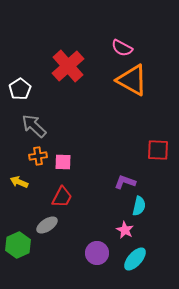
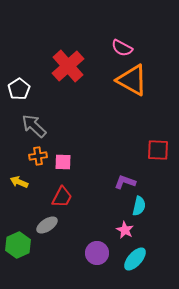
white pentagon: moved 1 px left
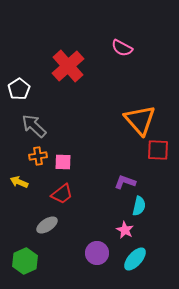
orange triangle: moved 8 px right, 40 px down; rotated 20 degrees clockwise
red trapezoid: moved 3 px up; rotated 25 degrees clockwise
green hexagon: moved 7 px right, 16 px down
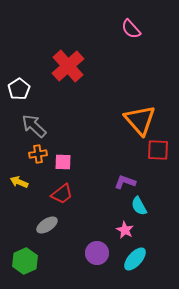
pink semicircle: moved 9 px right, 19 px up; rotated 20 degrees clockwise
orange cross: moved 2 px up
cyan semicircle: rotated 138 degrees clockwise
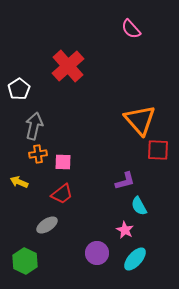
gray arrow: rotated 60 degrees clockwise
purple L-shape: moved 1 px up; rotated 145 degrees clockwise
green hexagon: rotated 10 degrees counterclockwise
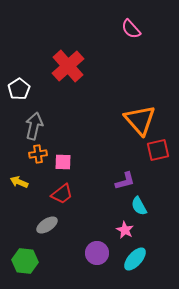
red square: rotated 15 degrees counterclockwise
green hexagon: rotated 20 degrees counterclockwise
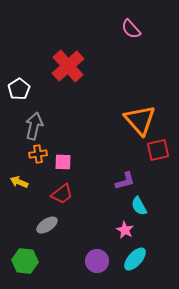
purple circle: moved 8 px down
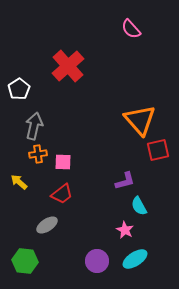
yellow arrow: rotated 18 degrees clockwise
cyan ellipse: rotated 15 degrees clockwise
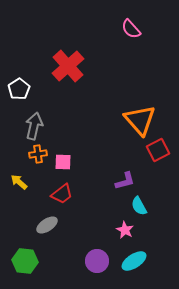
red square: rotated 15 degrees counterclockwise
cyan ellipse: moved 1 px left, 2 px down
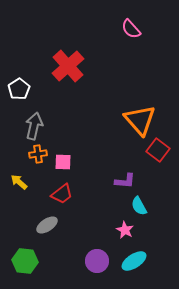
red square: rotated 25 degrees counterclockwise
purple L-shape: rotated 20 degrees clockwise
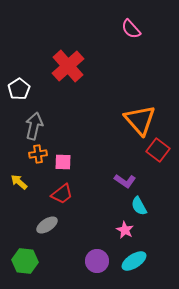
purple L-shape: rotated 30 degrees clockwise
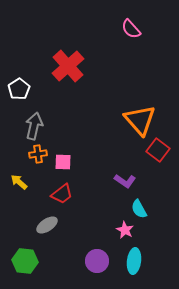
cyan semicircle: moved 3 px down
cyan ellipse: rotated 50 degrees counterclockwise
